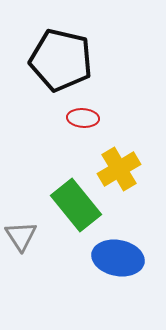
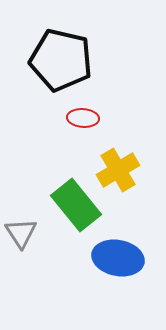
yellow cross: moved 1 px left, 1 px down
gray triangle: moved 3 px up
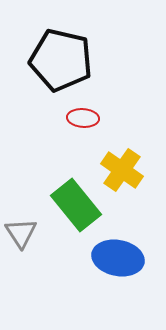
yellow cross: moved 4 px right; rotated 24 degrees counterclockwise
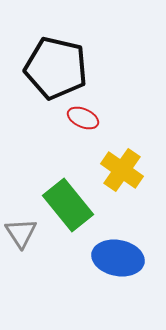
black pentagon: moved 5 px left, 8 px down
red ellipse: rotated 20 degrees clockwise
green rectangle: moved 8 px left
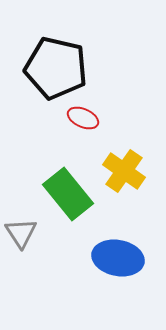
yellow cross: moved 2 px right, 1 px down
green rectangle: moved 11 px up
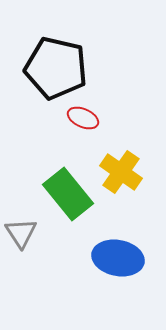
yellow cross: moved 3 px left, 1 px down
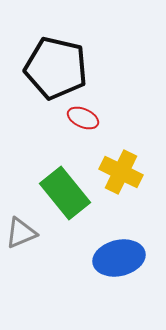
yellow cross: rotated 9 degrees counterclockwise
green rectangle: moved 3 px left, 1 px up
gray triangle: rotated 40 degrees clockwise
blue ellipse: moved 1 px right; rotated 24 degrees counterclockwise
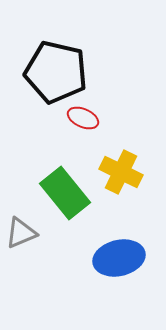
black pentagon: moved 4 px down
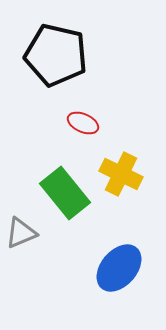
black pentagon: moved 17 px up
red ellipse: moved 5 px down
yellow cross: moved 2 px down
blue ellipse: moved 10 px down; rotated 36 degrees counterclockwise
